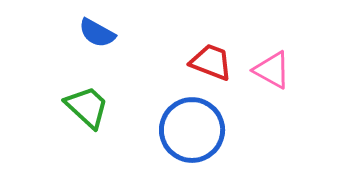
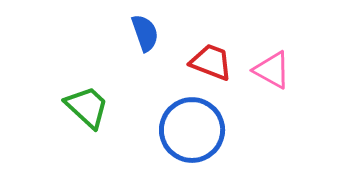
blue semicircle: moved 48 px right; rotated 138 degrees counterclockwise
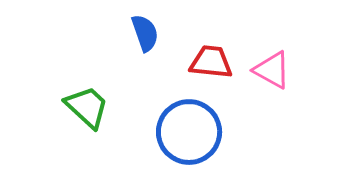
red trapezoid: rotated 15 degrees counterclockwise
blue circle: moved 3 px left, 2 px down
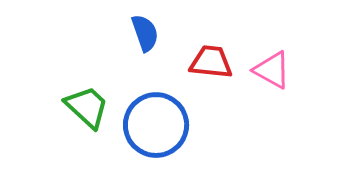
blue circle: moved 33 px left, 7 px up
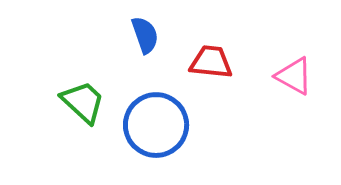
blue semicircle: moved 2 px down
pink triangle: moved 22 px right, 6 px down
green trapezoid: moved 4 px left, 5 px up
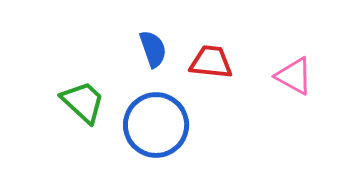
blue semicircle: moved 8 px right, 14 px down
